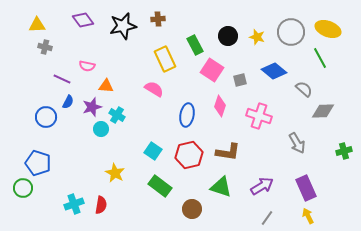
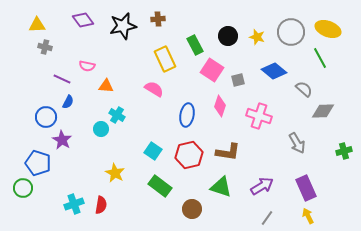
gray square at (240, 80): moved 2 px left
purple star at (92, 107): moved 30 px left, 33 px down; rotated 24 degrees counterclockwise
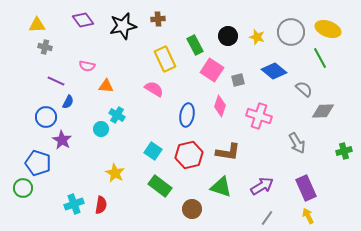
purple line at (62, 79): moved 6 px left, 2 px down
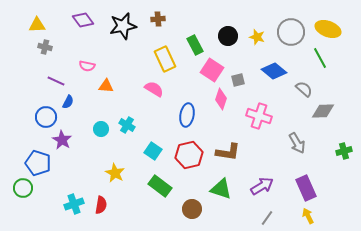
pink diamond at (220, 106): moved 1 px right, 7 px up
cyan cross at (117, 115): moved 10 px right, 10 px down
green triangle at (221, 187): moved 2 px down
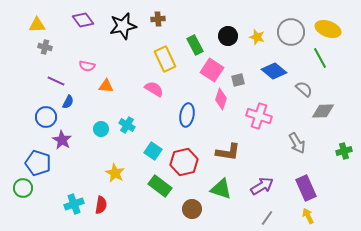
red hexagon at (189, 155): moved 5 px left, 7 px down
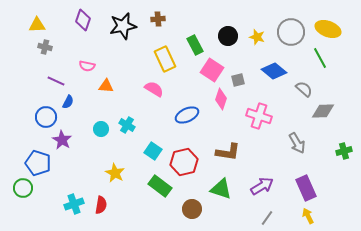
purple diamond at (83, 20): rotated 55 degrees clockwise
blue ellipse at (187, 115): rotated 55 degrees clockwise
